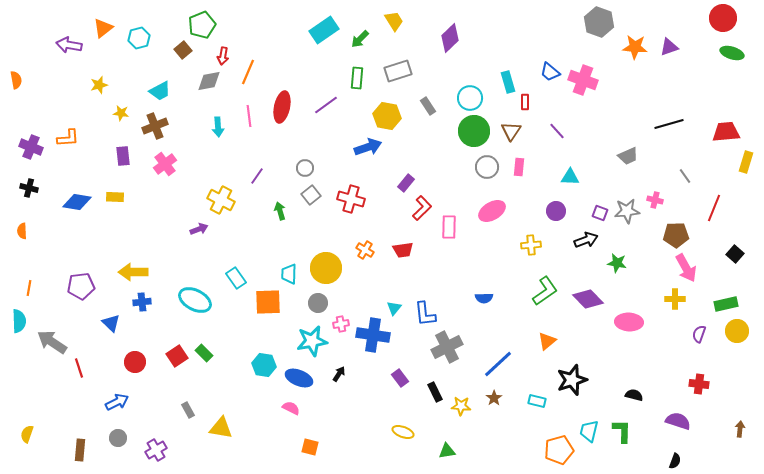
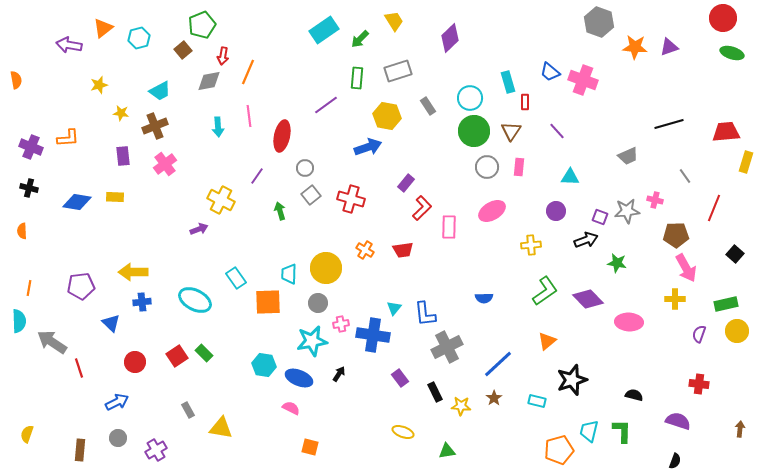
red ellipse at (282, 107): moved 29 px down
purple square at (600, 213): moved 4 px down
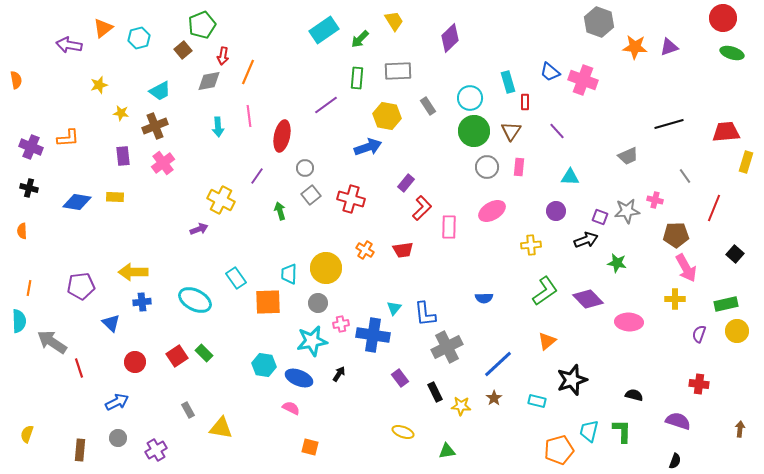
gray rectangle at (398, 71): rotated 16 degrees clockwise
pink cross at (165, 164): moved 2 px left, 1 px up
